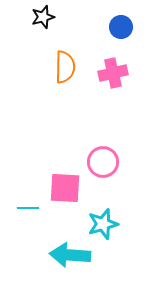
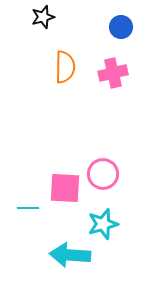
pink circle: moved 12 px down
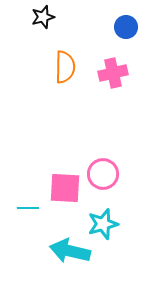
blue circle: moved 5 px right
cyan arrow: moved 4 px up; rotated 9 degrees clockwise
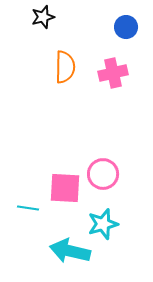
cyan line: rotated 10 degrees clockwise
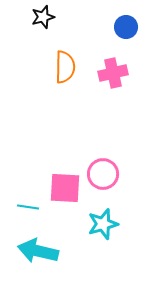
cyan line: moved 1 px up
cyan arrow: moved 32 px left
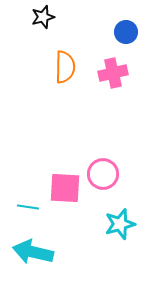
blue circle: moved 5 px down
cyan star: moved 17 px right
cyan arrow: moved 5 px left, 1 px down
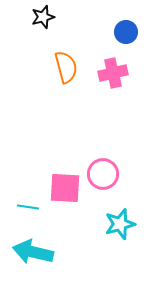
orange semicircle: moved 1 px right; rotated 16 degrees counterclockwise
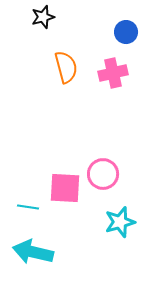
cyan star: moved 2 px up
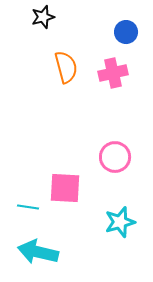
pink circle: moved 12 px right, 17 px up
cyan arrow: moved 5 px right
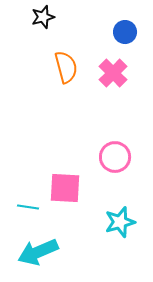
blue circle: moved 1 px left
pink cross: rotated 32 degrees counterclockwise
cyan arrow: rotated 36 degrees counterclockwise
